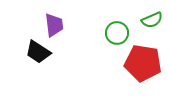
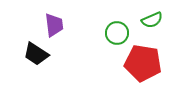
black trapezoid: moved 2 px left, 2 px down
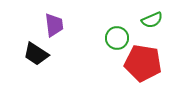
green circle: moved 5 px down
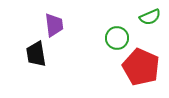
green semicircle: moved 2 px left, 3 px up
black trapezoid: rotated 48 degrees clockwise
red pentagon: moved 2 px left, 4 px down; rotated 15 degrees clockwise
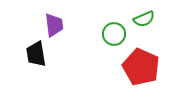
green semicircle: moved 6 px left, 2 px down
green circle: moved 3 px left, 4 px up
